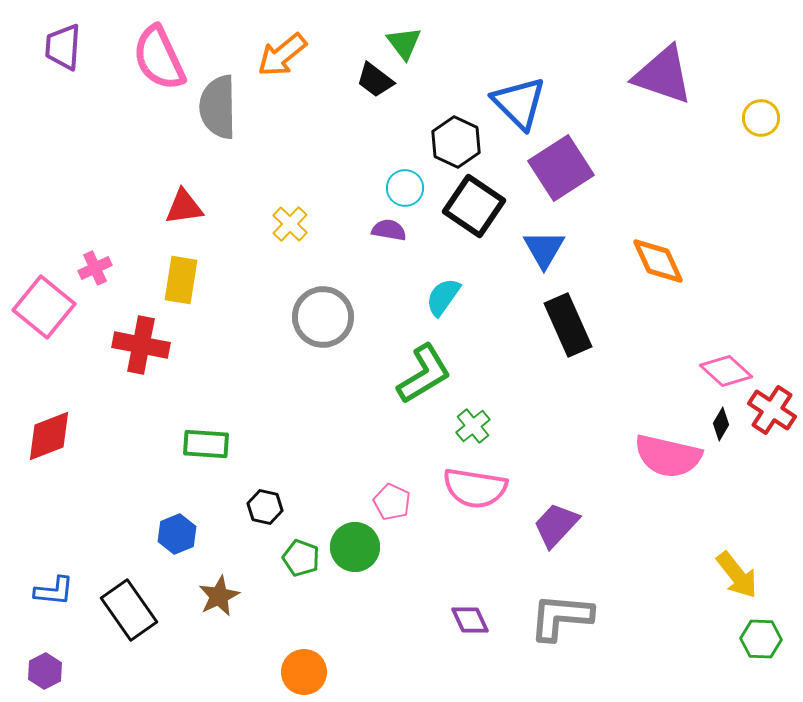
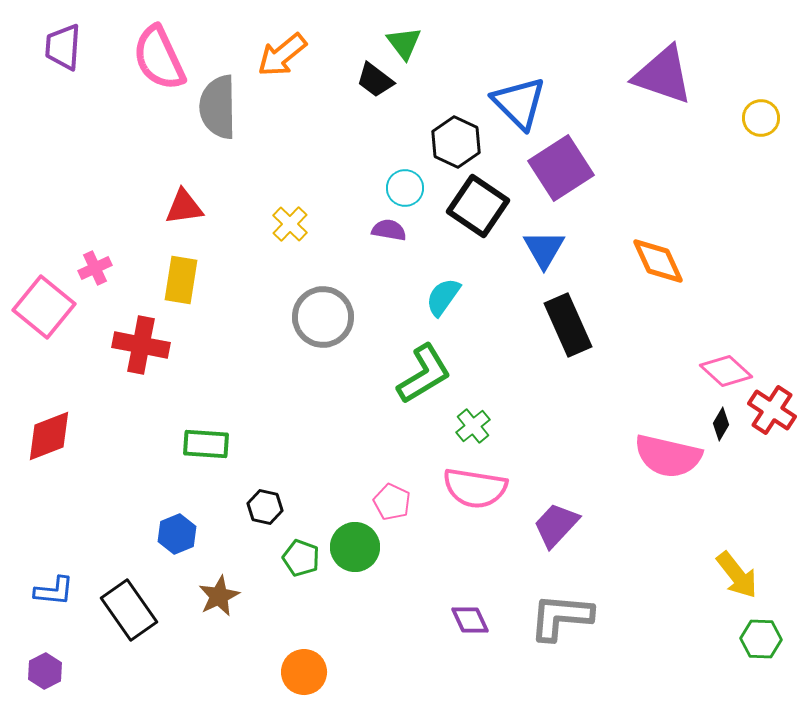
black square at (474, 206): moved 4 px right
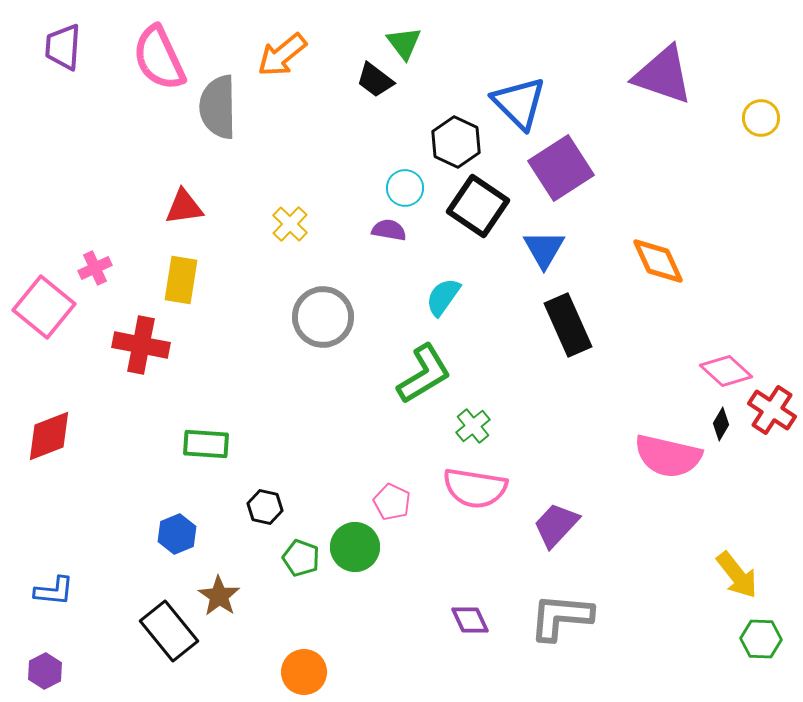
brown star at (219, 596): rotated 12 degrees counterclockwise
black rectangle at (129, 610): moved 40 px right, 21 px down; rotated 4 degrees counterclockwise
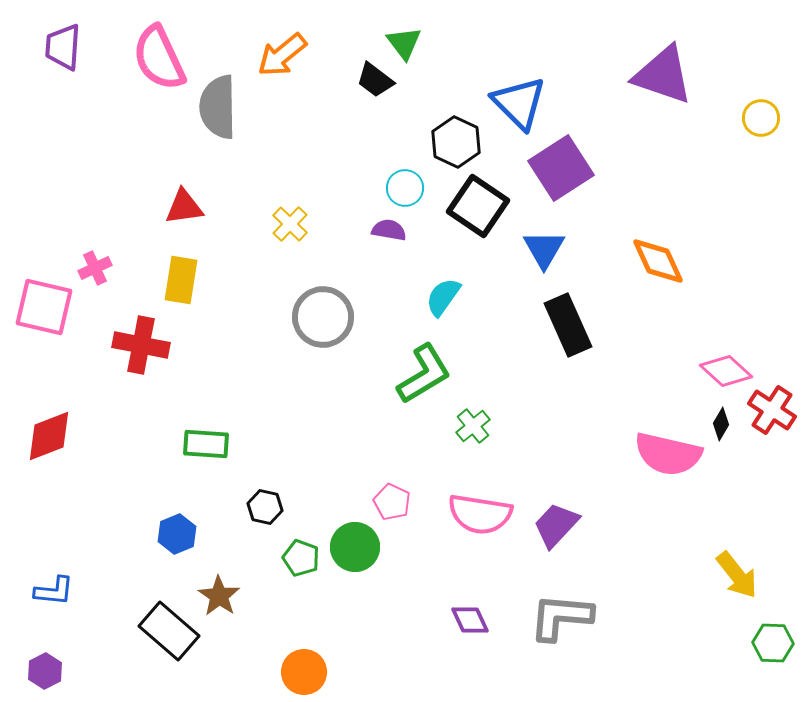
pink square at (44, 307): rotated 26 degrees counterclockwise
pink semicircle at (668, 456): moved 2 px up
pink semicircle at (475, 488): moved 5 px right, 26 px down
black rectangle at (169, 631): rotated 10 degrees counterclockwise
green hexagon at (761, 639): moved 12 px right, 4 px down
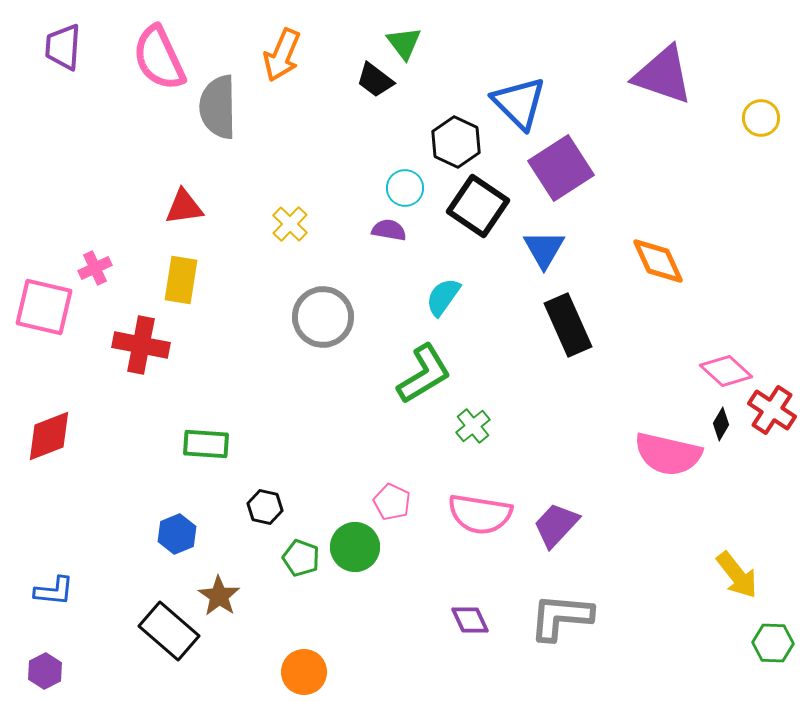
orange arrow at (282, 55): rotated 28 degrees counterclockwise
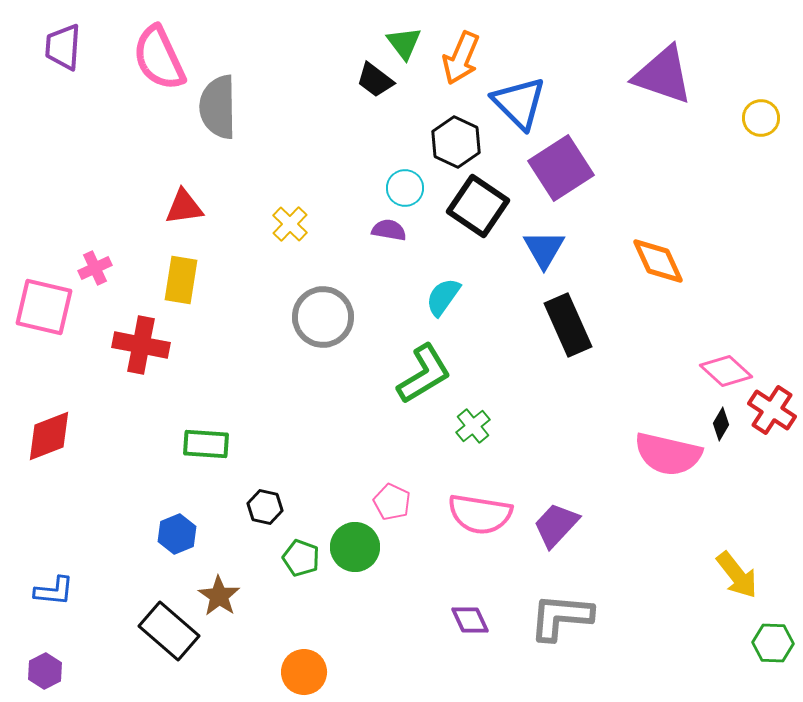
orange arrow at (282, 55): moved 179 px right, 3 px down
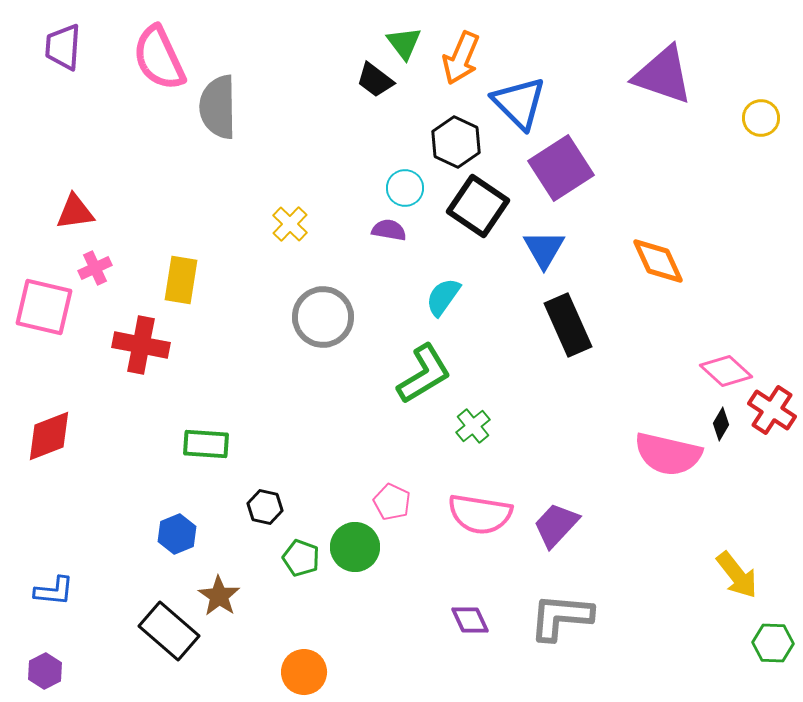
red triangle at (184, 207): moved 109 px left, 5 px down
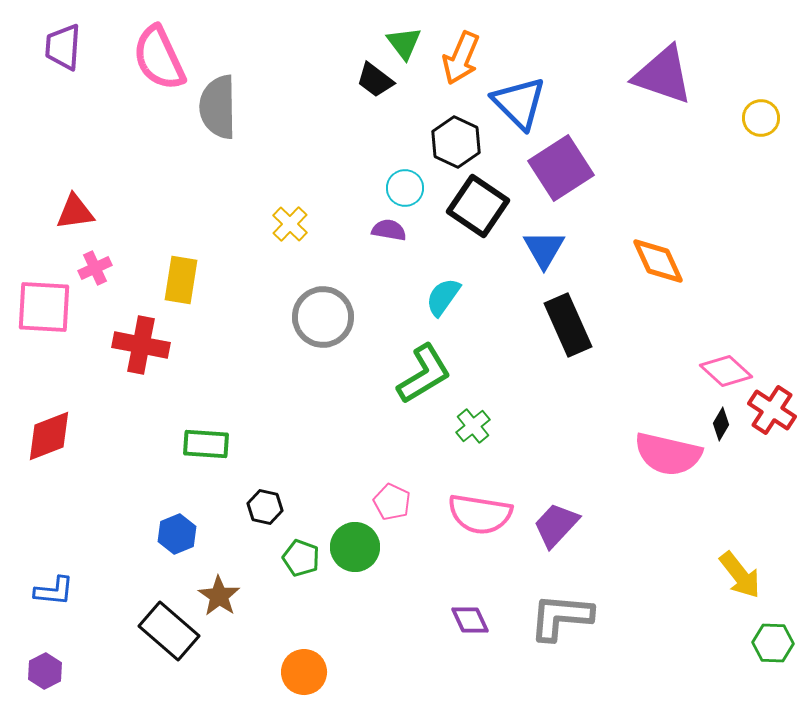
pink square at (44, 307): rotated 10 degrees counterclockwise
yellow arrow at (737, 575): moved 3 px right
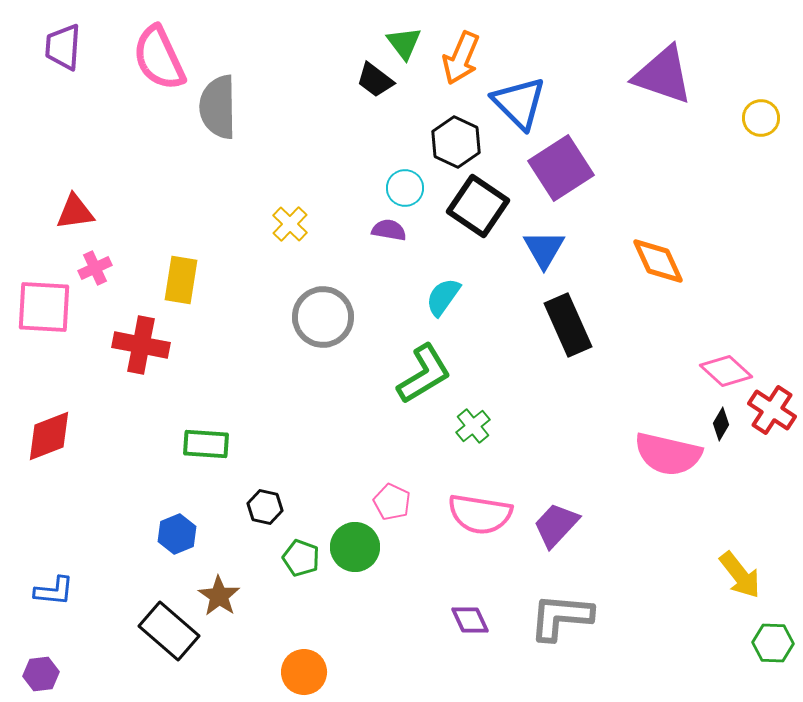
purple hexagon at (45, 671): moved 4 px left, 3 px down; rotated 20 degrees clockwise
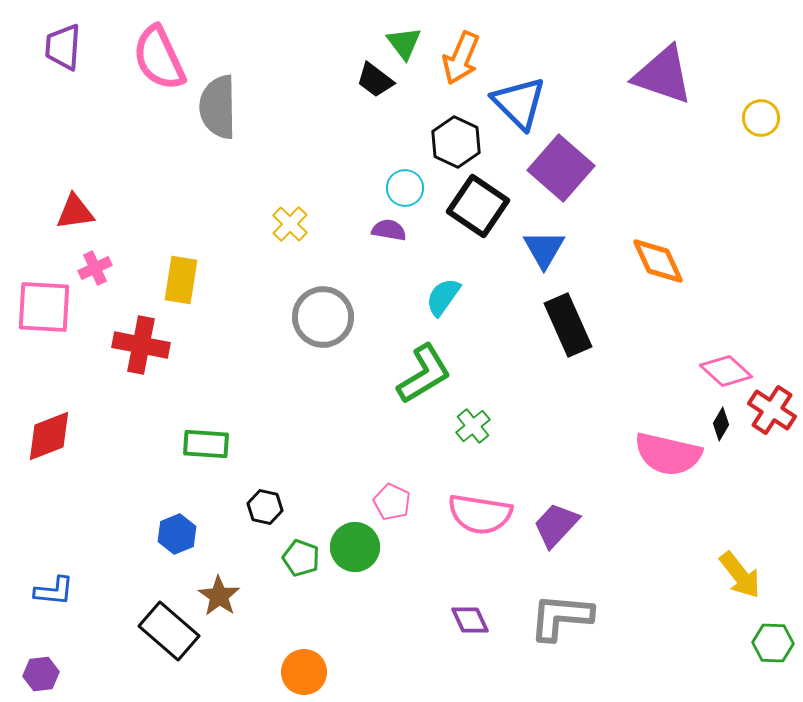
purple square at (561, 168): rotated 16 degrees counterclockwise
